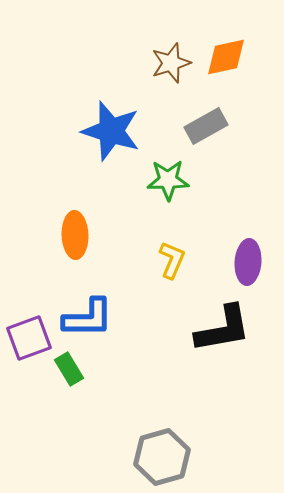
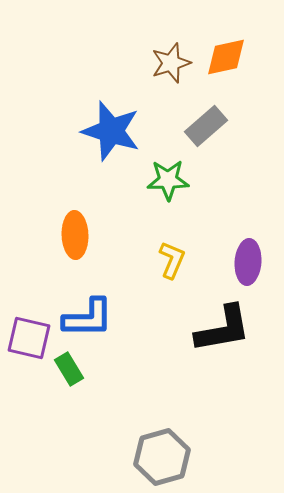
gray rectangle: rotated 12 degrees counterclockwise
purple square: rotated 33 degrees clockwise
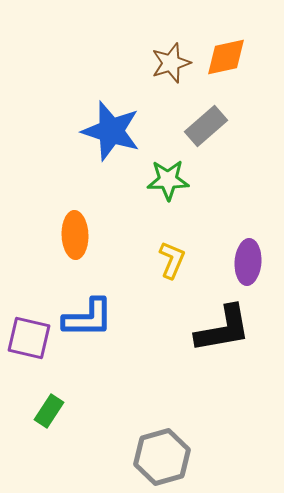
green rectangle: moved 20 px left, 42 px down; rotated 64 degrees clockwise
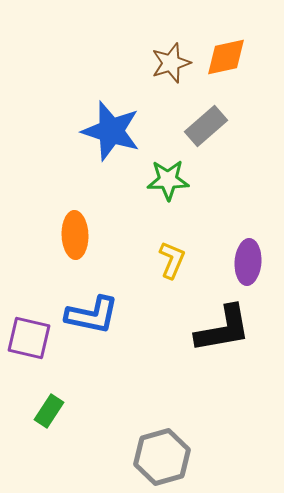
blue L-shape: moved 4 px right, 3 px up; rotated 12 degrees clockwise
